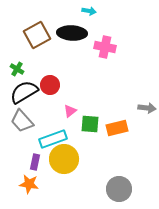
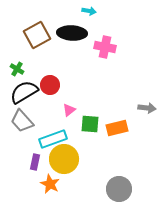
pink triangle: moved 1 px left, 1 px up
orange star: moved 21 px right; rotated 18 degrees clockwise
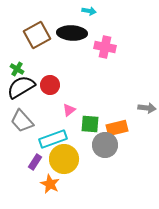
black semicircle: moved 3 px left, 5 px up
purple rectangle: rotated 21 degrees clockwise
gray circle: moved 14 px left, 44 px up
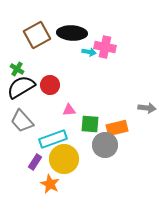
cyan arrow: moved 41 px down
pink triangle: rotated 32 degrees clockwise
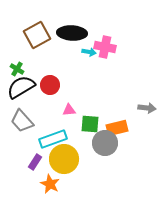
gray circle: moved 2 px up
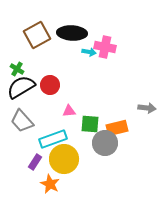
pink triangle: moved 1 px down
